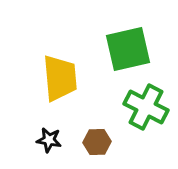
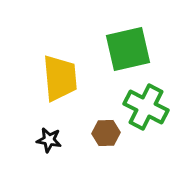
brown hexagon: moved 9 px right, 9 px up
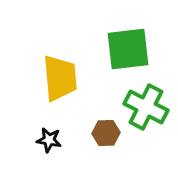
green square: rotated 6 degrees clockwise
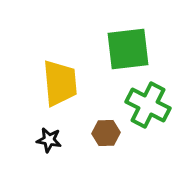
yellow trapezoid: moved 5 px down
green cross: moved 2 px right, 2 px up
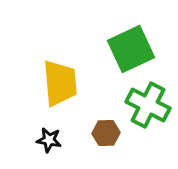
green square: moved 3 px right; rotated 18 degrees counterclockwise
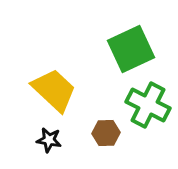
yellow trapezoid: moved 6 px left, 7 px down; rotated 42 degrees counterclockwise
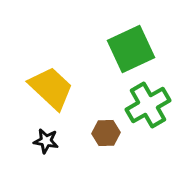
yellow trapezoid: moved 3 px left, 2 px up
green cross: rotated 33 degrees clockwise
black star: moved 3 px left, 1 px down
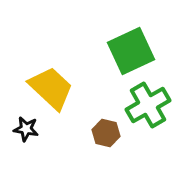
green square: moved 2 px down
brown hexagon: rotated 16 degrees clockwise
black star: moved 20 px left, 12 px up
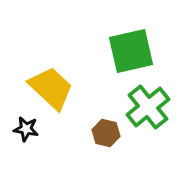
green square: rotated 12 degrees clockwise
green cross: moved 2 px down; rotated 9 degrees counterclockwise
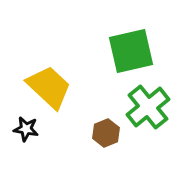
yellow trapezoid: moved 2 px left, 1 px up
brown hexagon: rotated 24 degrees clockwise
